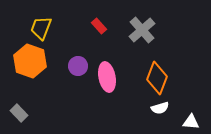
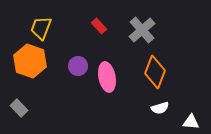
orange diamond: moved 2 px left, 6 px up
gray rectangle: moved 5 px up
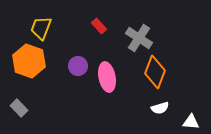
gray cross: moved 3 px left, 8 px down; rotated 16 degrees counterclockwise
orange hexagon: moved 1 px left
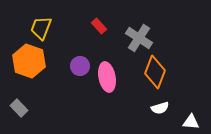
purple circle: moved 2 px right
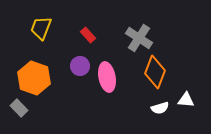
red rectangle: moved 11 px left, 9 px down
orange hexagon: moved 5 px right, 17 px down
white triangle: moved 5 px left, 22 px up
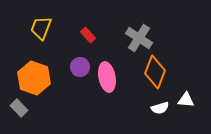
purple circle: moved 1 px down
